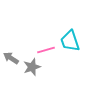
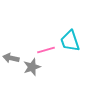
gray arrow: rotated 21 degrees counterclockwise
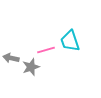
gray star: moved 1 px left
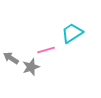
cyan trapezoid: moved 2 px right, 8 px up; rotated 75 degrees clockwise
gray arrow: rotated 21 degrees clockwise
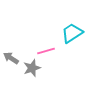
pink line: moved 1 px down
gray star: moved 1 px right, 1 px down
